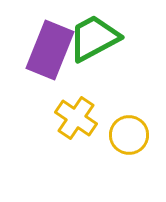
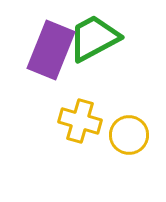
purple rectangle: moved 1 px right
yellow cross: moved 4 px right, 3 px down; rotated 18 degrees counterclockwise
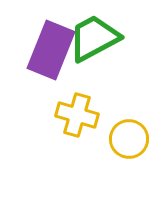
yellow cross: moved 3 px left, 6 px up
yellow circle: moved 4 px down
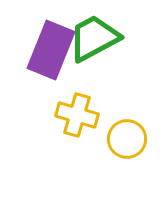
yellow circle: moved 2 px left
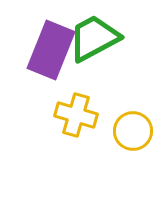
yellow cross: moved 1 px left
yellow circle: moved 6 px right, 8 px up
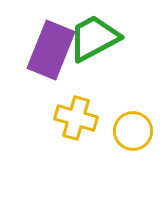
yellow cross: moved 3 px down
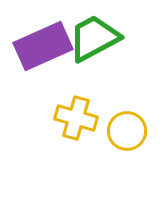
purple rectangle: moved 8 px left, 4 px up; rotated 44 degrees clockwise
yellow circle: moved 6 px left
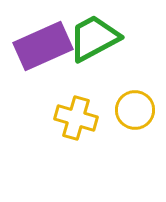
yellow circle: moved 8 px right, 21 px up
